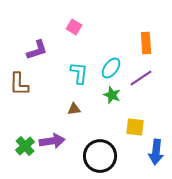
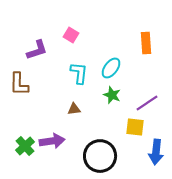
pink square: moved 3 px left, 8 px down
purple line: moved 6 px right, 25 px down
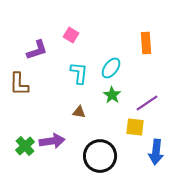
green star: rotated 12 degrees clockwise
brown triangle: moved 5 px right, 3 px down; rotated 16 degrees clockwise
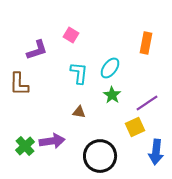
orange rectangle: rotated 15 degrees clockwise
cyan ellipse: moved 1 px left
yellow square: rotated 30 degrees counterclockwise
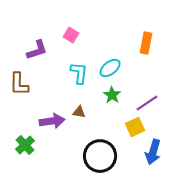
cyan ellipse: rotated 15 degrees clockwise
purple arrow: moved 20 px up
green cross: moved 1 px up
blue arrow: moved 3 px left; rotated 10 degrees clockwise
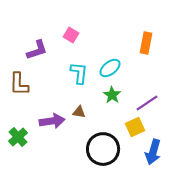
green cross: moved 7 px left, 8 px up
black circle: moved 3 px right, 7 px up
